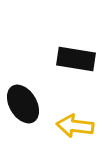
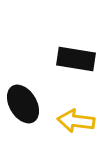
yellow arrow: moved 1 px right, 5 px up
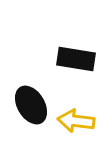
black ellipse: moved 8 px right, 1 px down
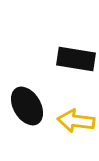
black ellipse: moved 4 px left, 1 px down
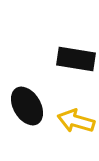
yellow arrow: rotated 9 degrees clockwise
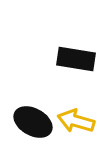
black ellipse: moved 6 px right, 16 px down; rotated 30 degrees counterclockwise
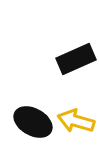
black rectangle: rotated 33 degrees counterclockwise
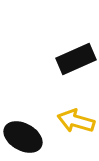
black ellipse: moved 10 px left, 15 px down
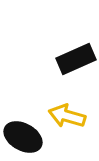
yellow arrow: moved 9 px left, 5 px up
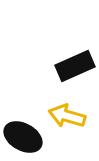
black rectangle: moved 1 px left, 7 px down
